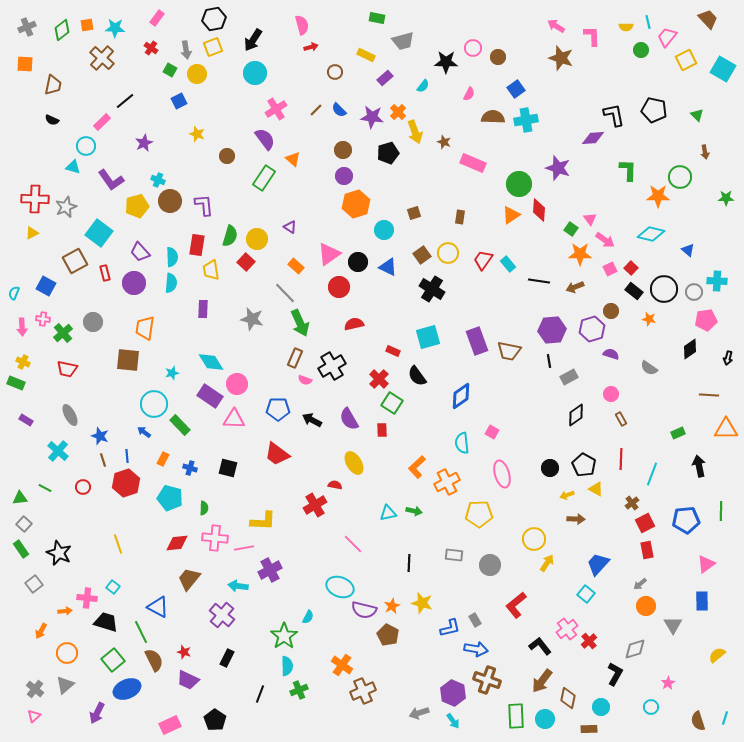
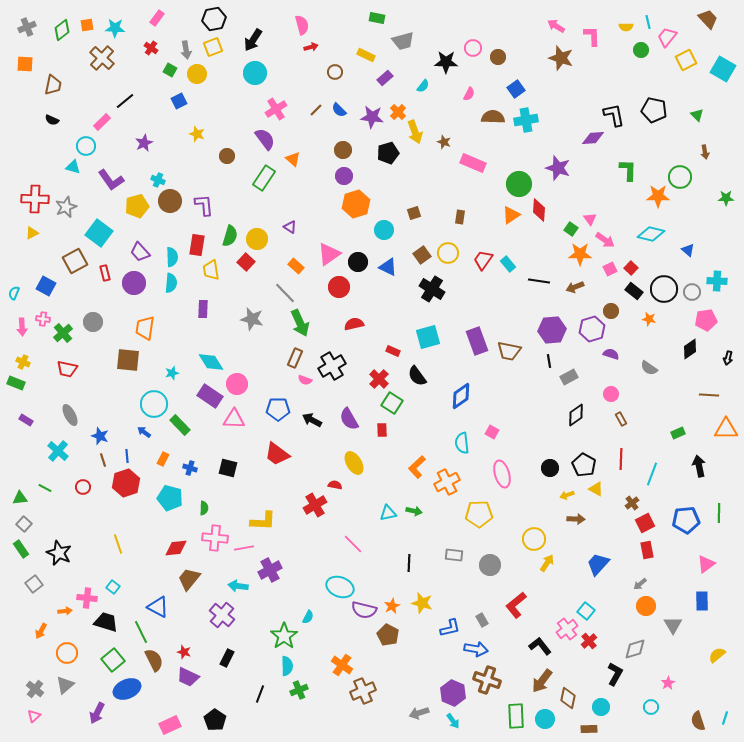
gray circle at (694, 292): moved 2 px left
green line at (721, 511): moved 2 px left, 2 px down
red diamond at (177, 543): moved 1 px left, 5 px down
cyan square at (586, 594): moved 17 px down
gray rectangle at (475, 620): moved 7 px right
purple trapezoid at (188, 680): moved 3 px up
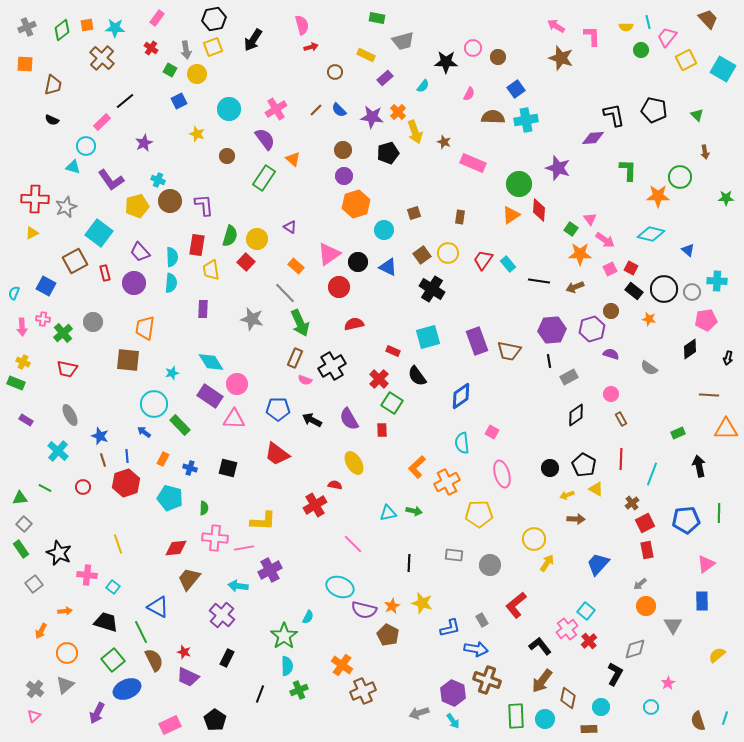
cyan circle at (255, 73): moved 26 px left, 36 px down
red square at (631, 268): rotated 16 degrees counterclockwise
pink cross at (87, 598): moved 23 px up
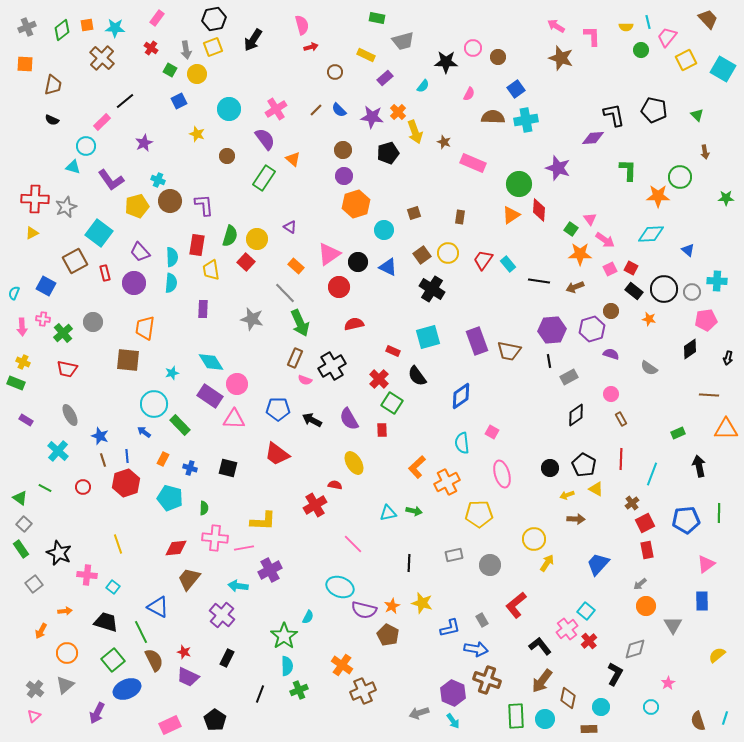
cyan diamond at (651, 234): rotated 16 degrees counterclockwise
green triangle at (20, 498): rotated 42 degrees clockwise
gray rectangle at (454, 555): rotated 18 degrees counterclockwise
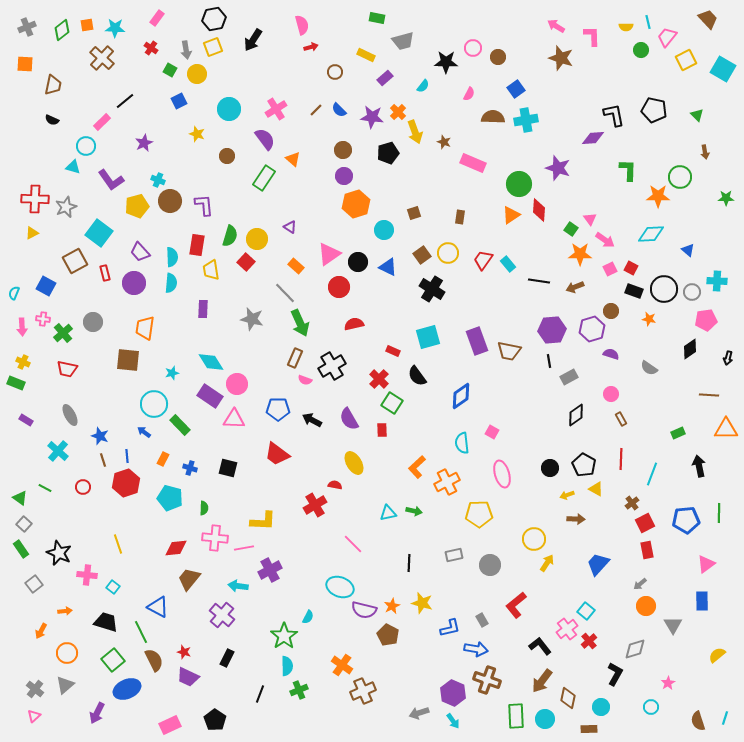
black rectangle at (634, 291): rotated 18 degrees counterclockwise
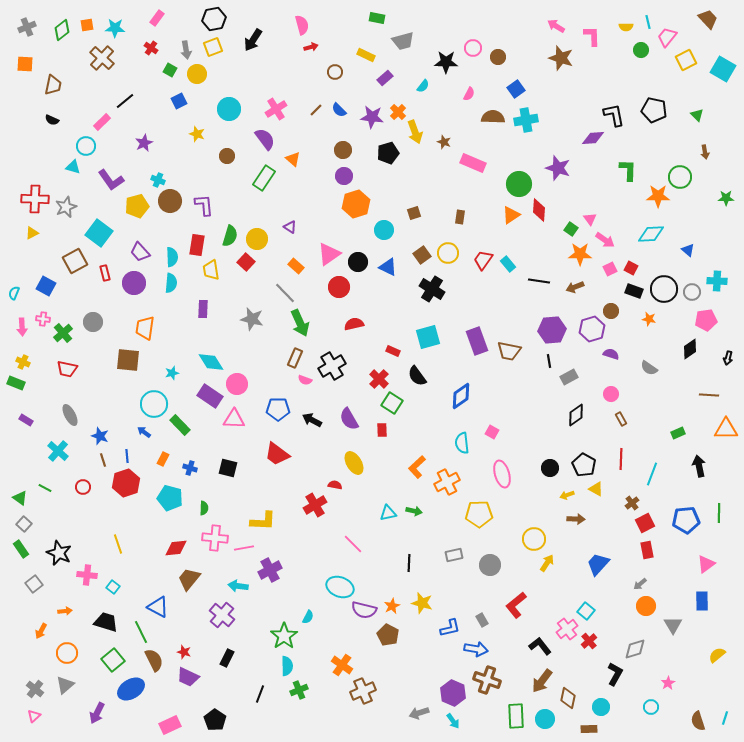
blue ellipse at (127, 689): moved 4 px right; rotated 8 degrees counterclockwise
